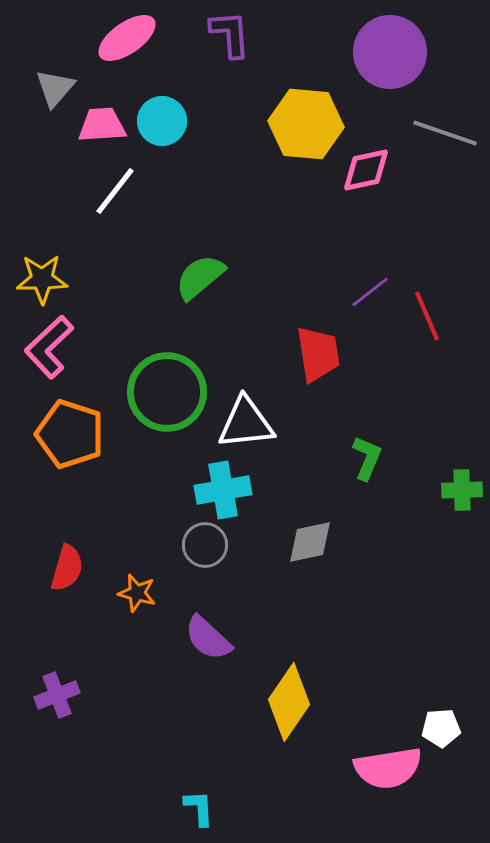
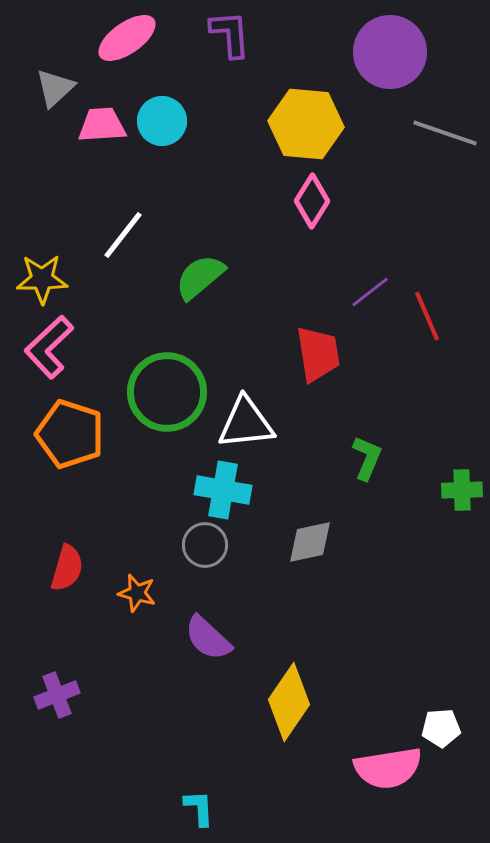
gray triangle: rotated 6 degrees clockwise
pink diamond: moved 54 px left, 31 px down; rotated 46 degrees counterclockwise
white line: moved 8 px right, 44 px down
cyan cross: rotated 20 degrees clockwise
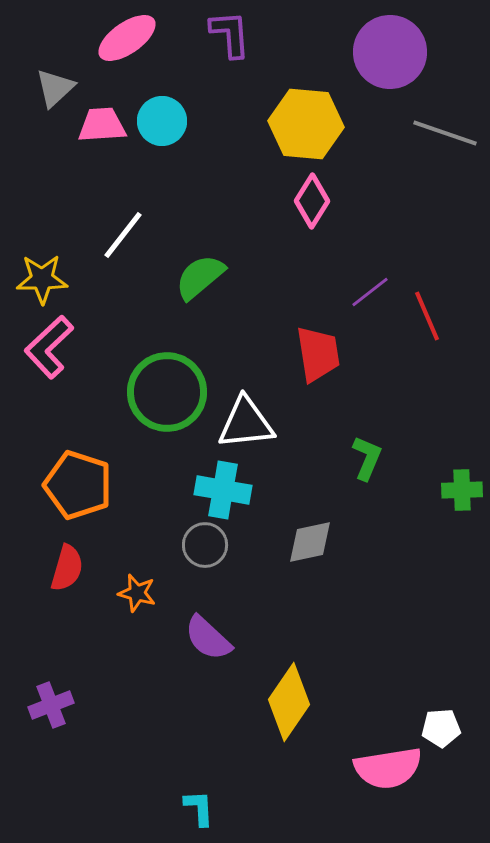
orange pentagon: moved 8 px right, 51 px down
purple cross: moved 6 px left, 10 px down
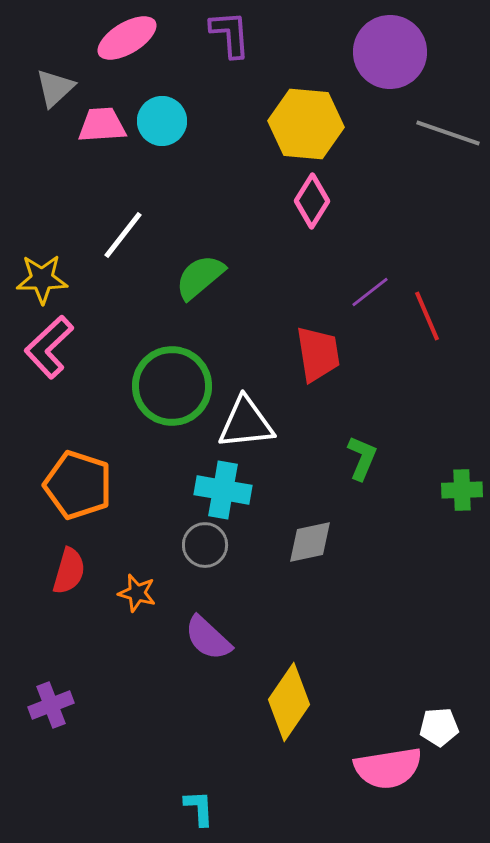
pink ellipse: rotated 4 degrees clockwise
gray line: moved 3 px right
green circle: moved 5 px right, 6 px up
green L-shape: moved 5 px left
red semicircle: moved 2 px right, 3 px down
white pentagon: moved 2 px left, 1 px up
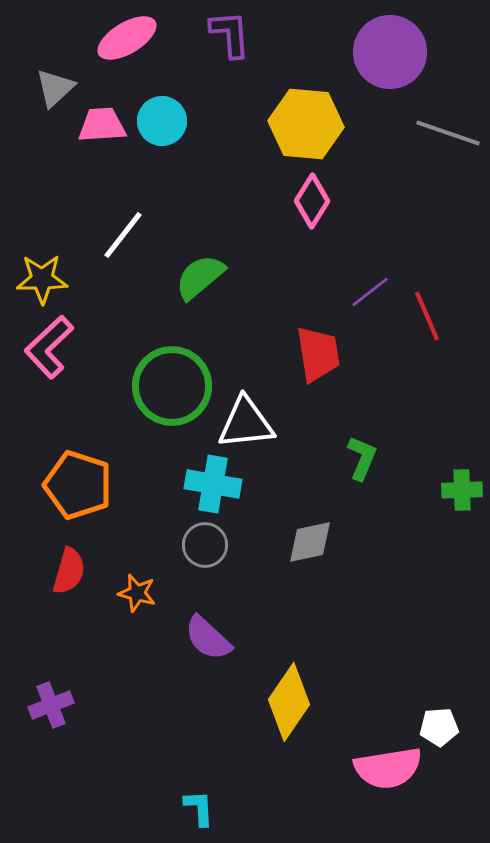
cyan cross: moved 10 px left, 6 px up
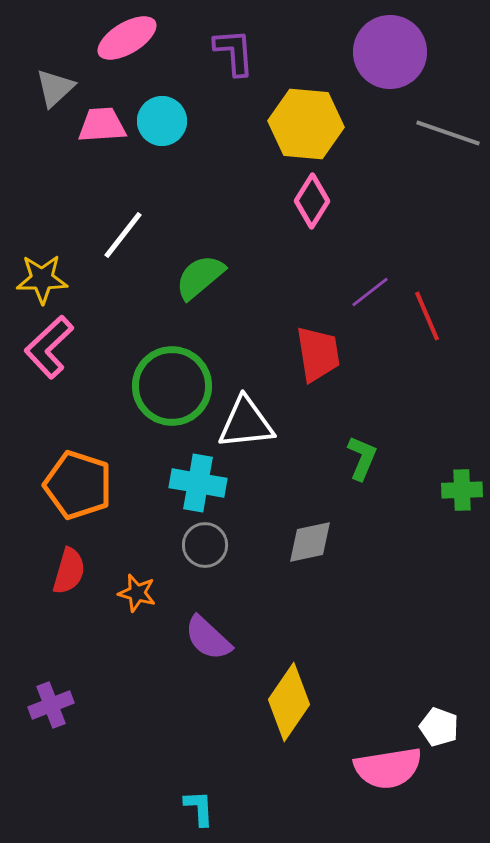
purple L-shape: moved 4 px right, 18 px down
cyan cross: moved 15 px left, 1 px up
white pentagon: rotated 24 degrees clockwise
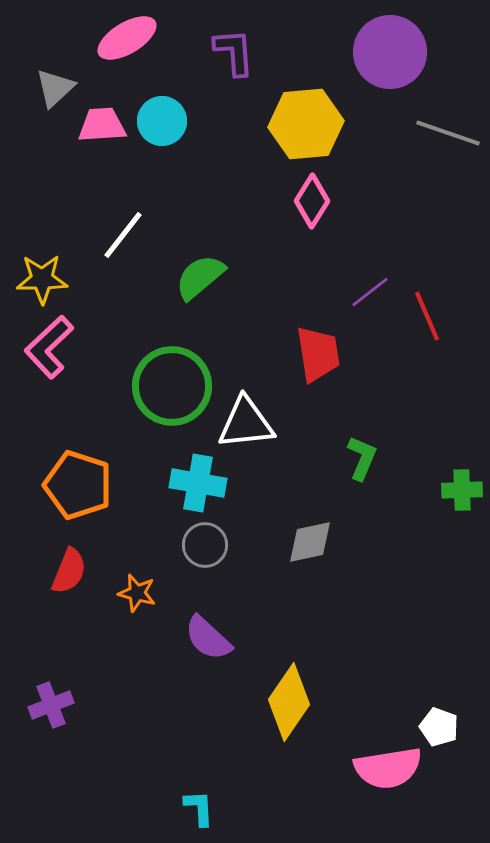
yellow hexagon: rotated 10 degrees counterclockwise
red semicircle: rotated 6 degrees clockwise
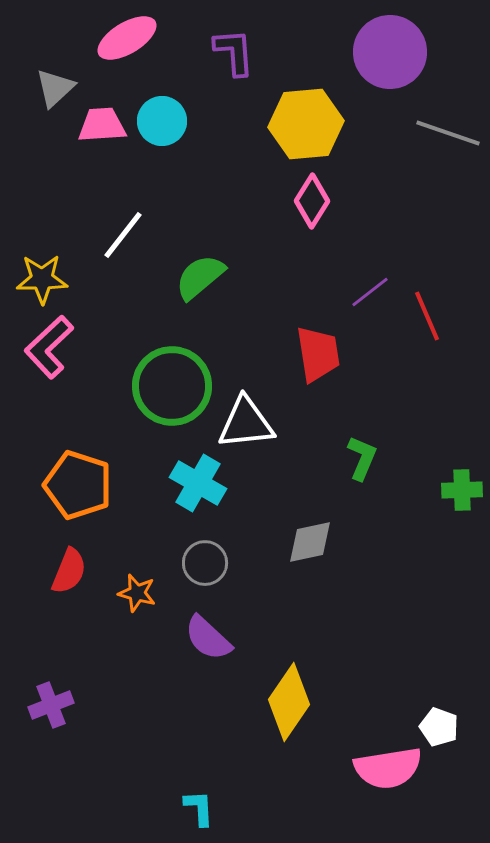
cyan cross: rotated 20 degrees clockwise
gray circle: moved 18 px down
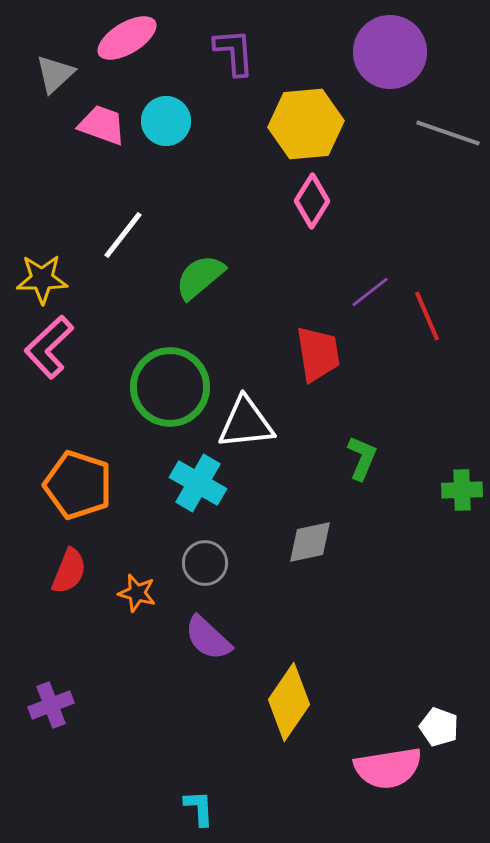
gray triangle: moved 14 px up
cyan circle: moved 4 px right
pink trapezoid: rotated 24 degrees clockwise
green circle: moved 2 px left, 1 px down
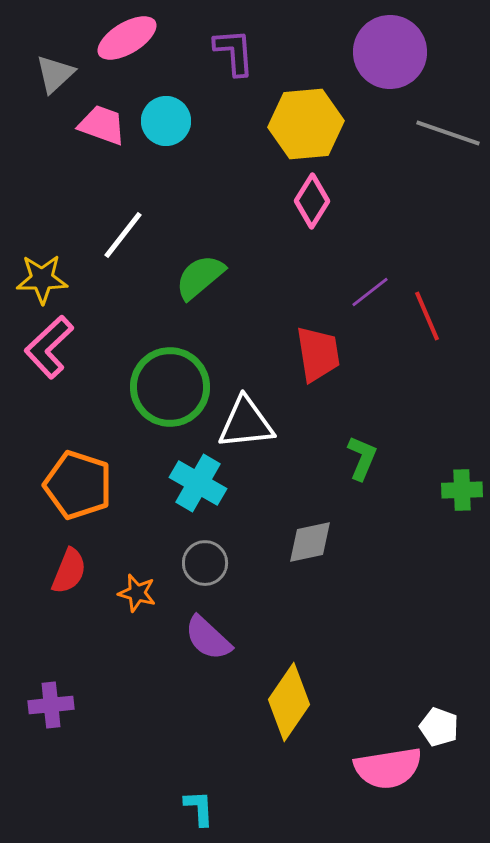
purple cross: rotated 15 degrees clockwise
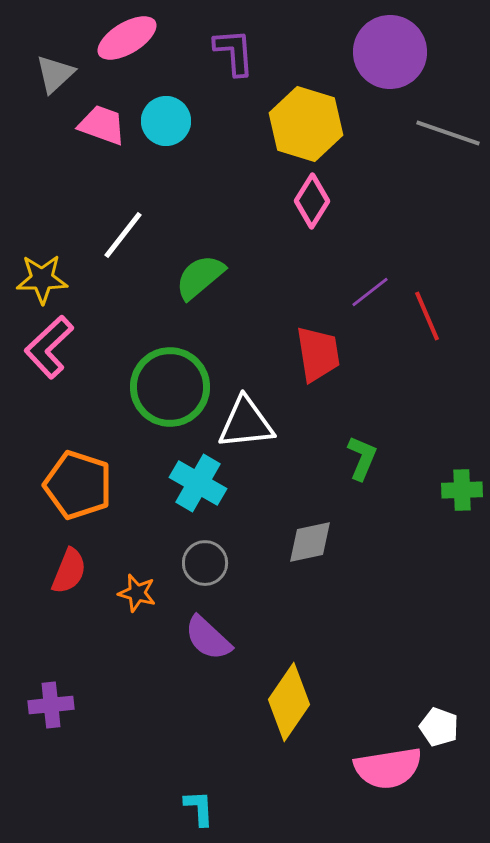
yellow hexagon: rotated 22 degrees clockwise
